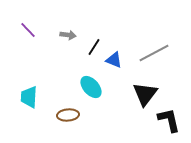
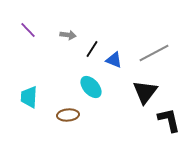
black line: moved 2 px left, 2 px down
black triangle: moved 2 px up
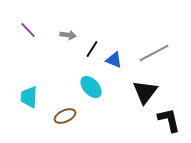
brown ellipse: moved 3 px left, 1 px down; rotated 20 degrees counterclockwise
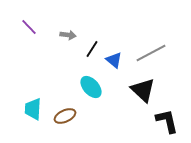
purple line: moved 1 px right, 3 px up
gray line: moved 3 px left
blue triangle: rotated 18 degrees clockwise
black triangle: moved 2 px left, 2 px up; rotated 24 degrees counterclockwise
cyan trapezoid: moved 4 px right, 12 px down
black L-shape: moved 2 px left, 1 px down
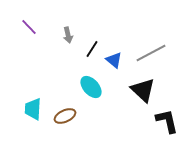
gray arrow: rotated 70 degrees clockwise
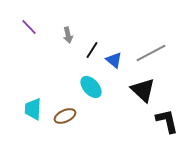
black line: moved 1 px down
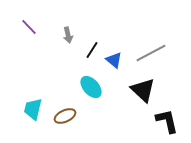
cyan trapezoid: rotated 10 degrees clockwise
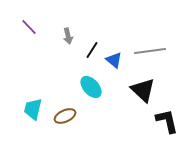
gray arrow: moved 1 px down
gray line: moved 1 px left, 2 px up; rotated 20 degrees clockwise
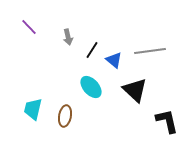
gray arrow: moved 1 px down
black triangle: moved 8 px left
brown ellipse: rotated 55 degrees counterclockwise
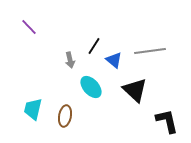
gray arrow: moved 2 px right, 23 px down
black line: moved 2 px right, 4 px up
